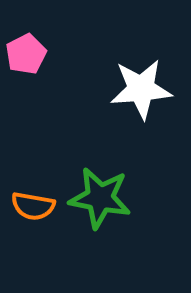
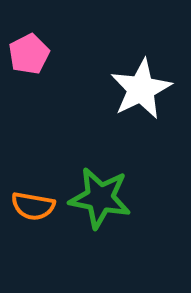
pink pentagon: moved 3 px right
white star: rotated 22 degrees counterclockwise
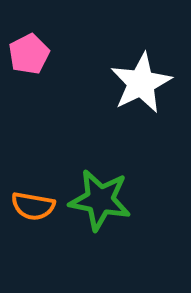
white star: moved 6 px up
green star: moved 2 px down
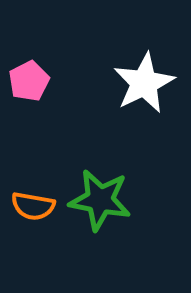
pink pentagon: moved 27 px down
white star: moved 3 px right
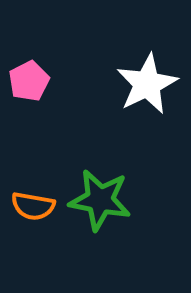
white star: moved 3 px right, 1 px down
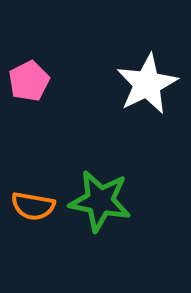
green star: moved 1 px down
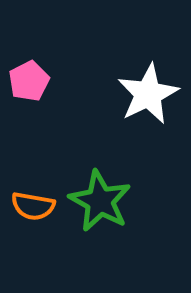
white star: moved 1 px right, 10 px down
green star: rotated 18 degrees clockwise
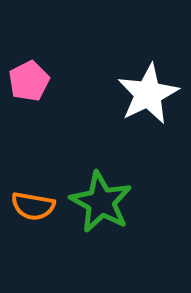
green star: moved 1 px right, 1 px down
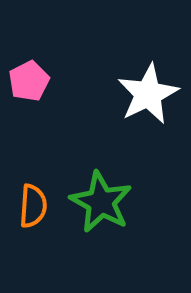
orange semicircle: rotated 96 degrees counterclockwise
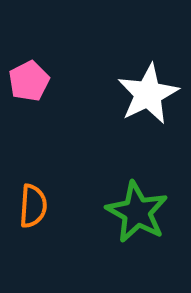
green star: moved 36 px right, 10 px down
